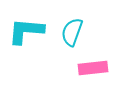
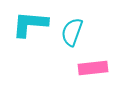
cyan L-shape: moved 4 px right, 7 px up
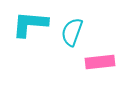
pink rectangle: moved 7 px right, 6 px up
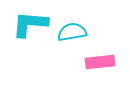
cyan semicircle: rotated 60 degrees clockwise
